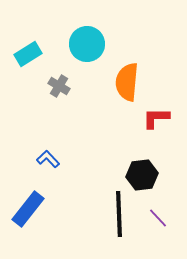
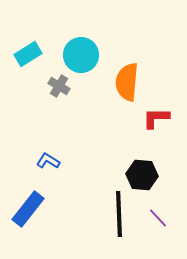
cyan circle: moved 6 px left, 11 px down
blue L-shape: moved 2 px down; rotated 15 degrees counterclockwise
black hexagon: rotated 12 degrees clockwise
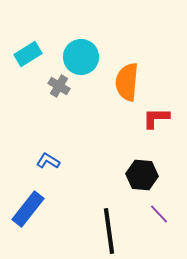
cyan circle: moved 2 px down
black line: moved 10 px left, 17 px down; rotated 6 degrees counterclockwise
purple line: moved 1 px right, 4 px up
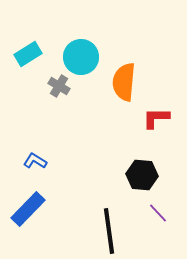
orange semicircle: moved 3 px left
blue L-shape: moved 13 px left
blue rectangle: rotated 6 degrees clockwise
purple line: moved 1 px left, 1 px up
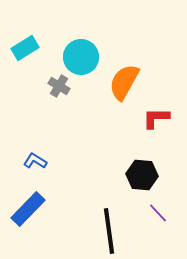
cyan rectangle: moved 3 px left, 6 px up
orange semicircle: rotated 24 degrees clockwise
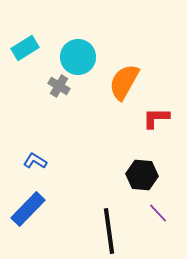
cyan circle: moved 3 px left
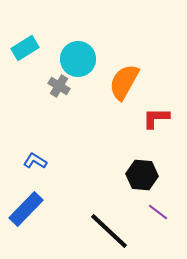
cyan circle: moved 2 px down
blue rectangle: moved 2 px left
purple line: moved 1 px up; rotated 10 degrees counterclockwise
black line: rotated 39 degrees counterclockwise
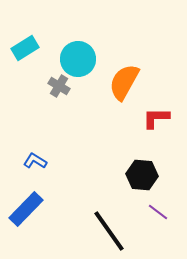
black line: rotated 12 degrees clockwise
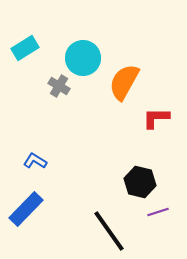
cyan circle: moved 5 px right, 1 px up
black hexagon: moved 2 px left, 7 px down; rotated 8 degrees clockwise
purple line: rotated 55 degrees counterclockwise
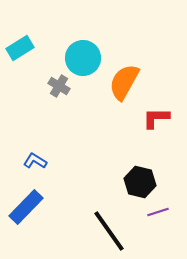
cyan rectangle: moved 5 px left
blue rectangle: moved 2 px up
